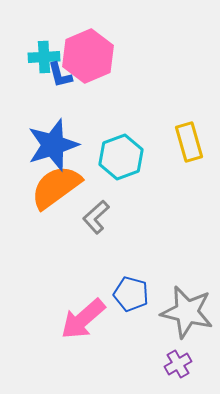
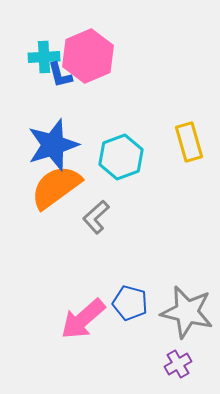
blue pentagon: moved 1 px left, 9 px down
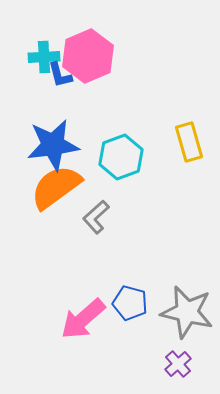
blue star: rotated 10 degrees clockwise
purple cross: rotated 12 degrees counterclockwise
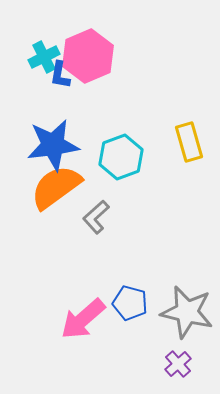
cyan cross: rotated 24 degrees counterclockwise
blue L-shape: rotated 24 degrees clockwise
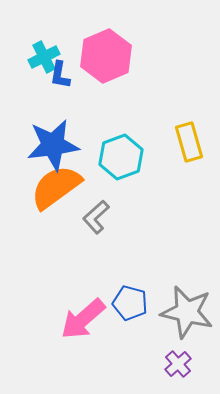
pink hexagon: moved 18 px right
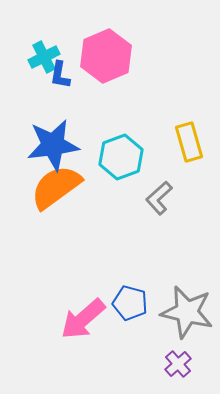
gray L-shape: moved 63 px right, 19 px up
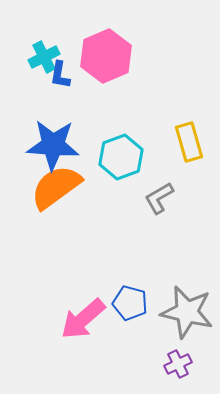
blue star: rotated 12 degrees clockwise
gray L-shape: rotated 12 degrees clockwise
purple cross: rotated 16 degrees clockwise
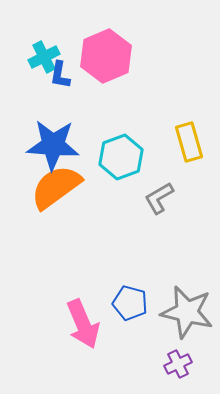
pink arrow: moved 5 px down; rotated 72 degrees counterclockwise
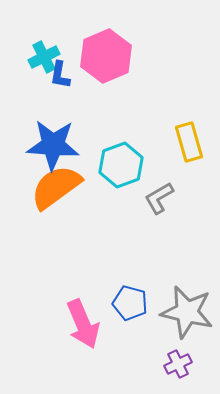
cyan hexagon: moved 8 px down
